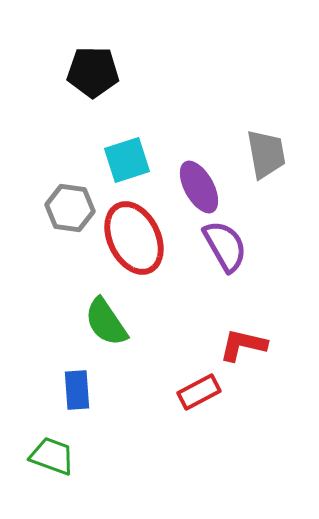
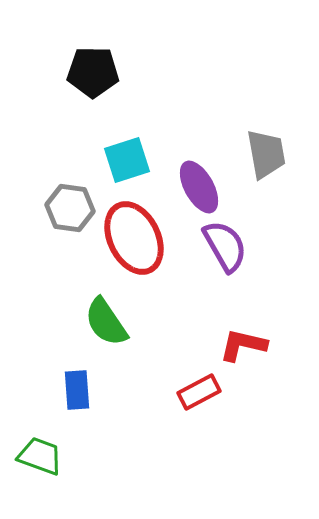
green trapezoid: moved 12 px left
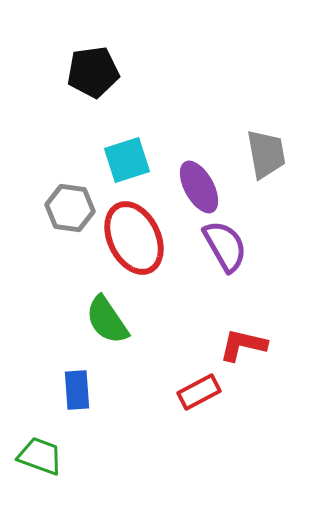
black pentagon: rotated 9 degrees counterclockwise
green semicircle: moved 1 px right, 2 px up
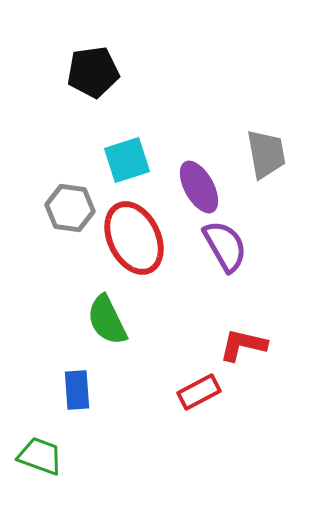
green semicircle: rotated 8 degrees clockwise
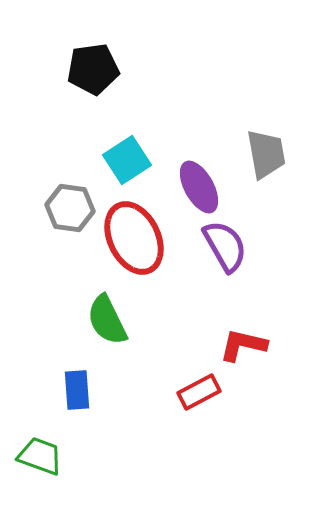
black pentagon: moved 3 px up
cyan square: rotated 15 degrees counterclockwise
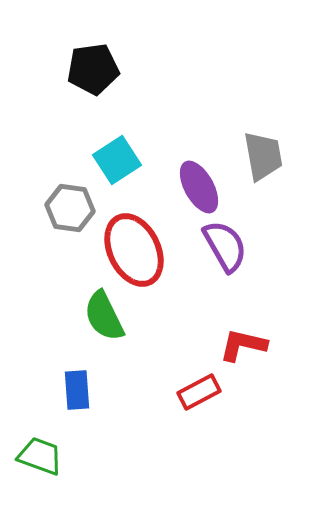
gray trapezoid: moved 3 px left, 2 px down
cyan square: moved 10 px left
red ellipse: moved 12 px down
green semicircle: moved 3 px left, 4 px up
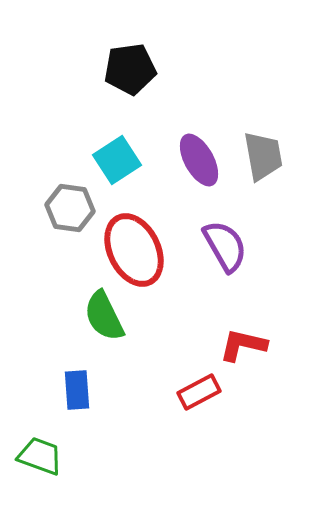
black pentagon: moved 37 px right
purple ellipse: moved 27 px up
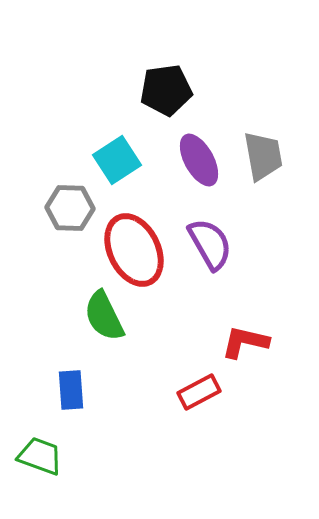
black pentagon: moved 36 px right, 21 px down
gray hexagon: rotated 6 degrees counterclockwise
purple semicircle: moved 15 px left, 2 px up
red L-shape: moved 2 px right, 3 px up
blue rectangle: moved 6 px left
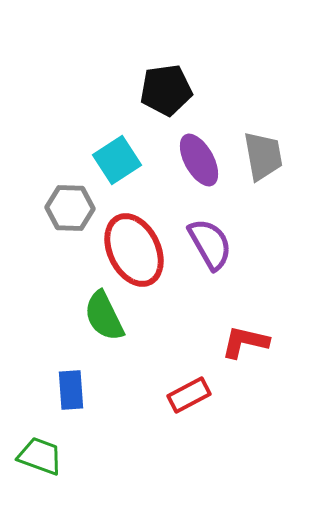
red rectangle: moved 10 px left, 3 px down
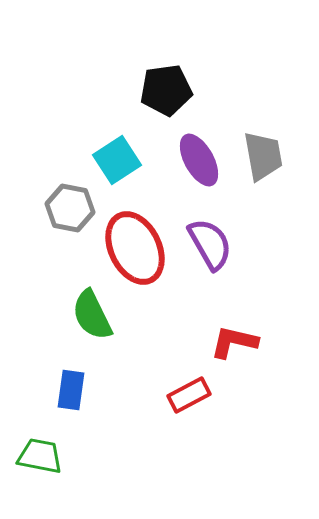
gray hexagon: rotated 9 degrees clockwise
red ellipse: moved 1 px right, 2 px up
green semicircle: moved 12 px left, 1 px up
red L-shape: moved 11 px left
blue rectangle: rotated 12 degrees clockwise
green trapezoid: rotated 9 degrees counterclockwise
